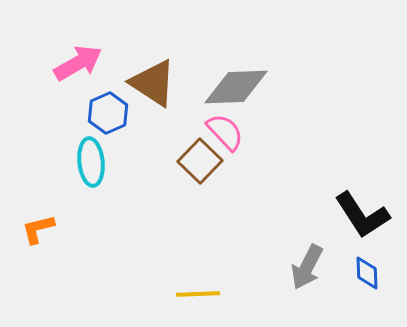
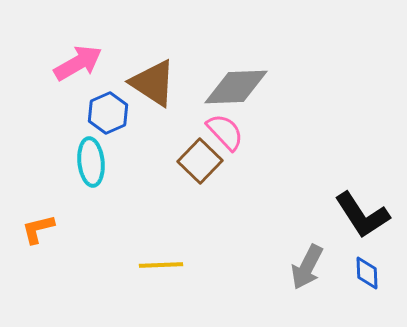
yellow line: moved 37 px left, 29 px up
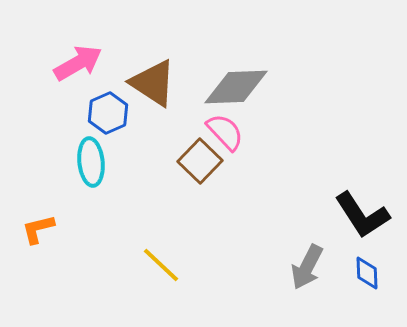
yellow line: rotated 45 degrees clockwise
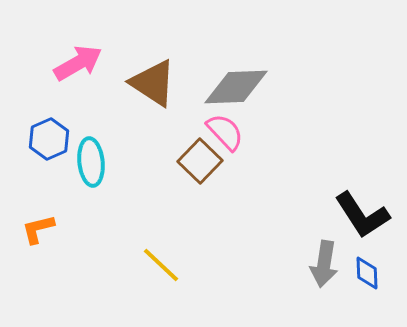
blue hexagon: moved 59 px left, 26 px down
gray arrow: moved 17 px right, 3 px up; rotated 18 degrees counterclockwise
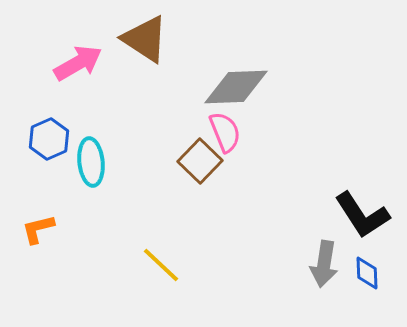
brown triangle: moved 8 px left, 44 px up
pink semicircle: rotated 21 degrees clockwise
